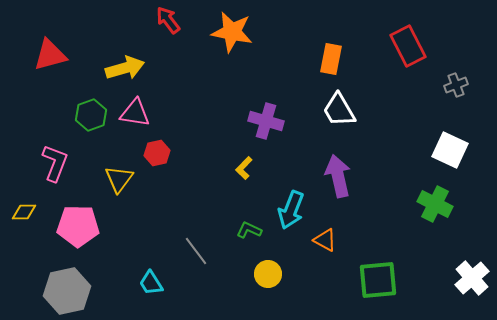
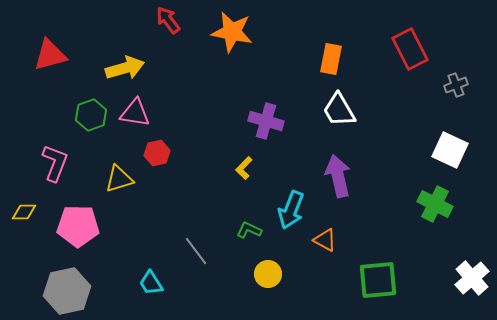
red rectangle: moved 2 px right, 3 px down
yellow triangle: rotated 36 degrees clockwise
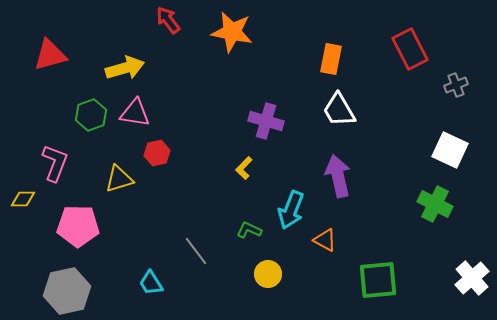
yellow diamond: moved 1 px left, 13 px up
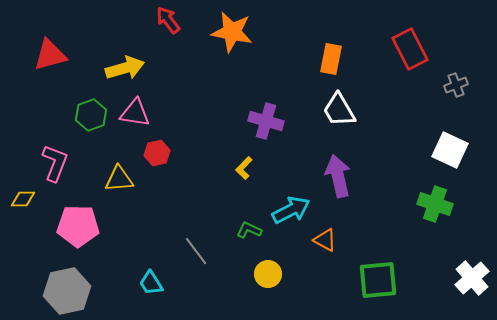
yellow triangle: rotated 12 degrees clockwise
green cross: rotated 8 degrees counterclockwise
cyan arrow: rotated 138 degrees counterclockwise
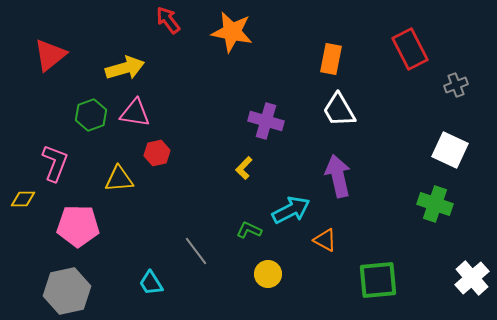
red triangle: rotated 24 degrees counterclockwise
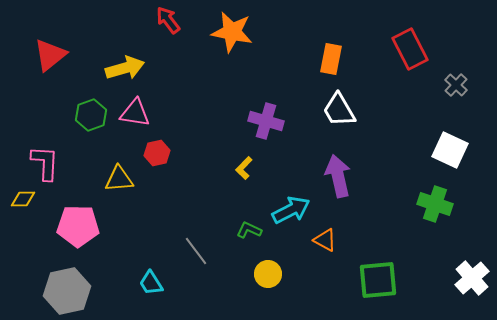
gray cross: rotated 25 degrees counterclockwise
pink L-shape: moved 10 px left; rotated 18 degrees counterclockwise
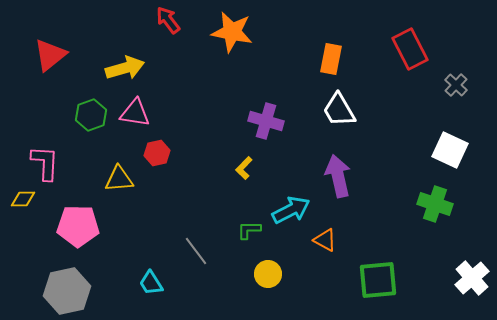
green L-shape: rotated 25 degrees counterclockwise
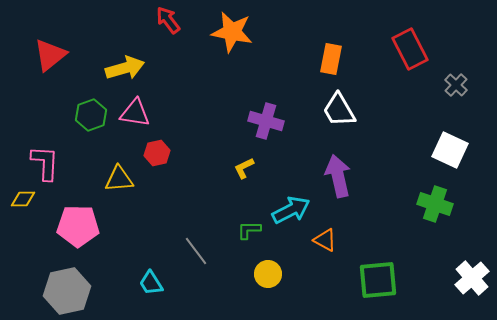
yellow L-shape: rotated 20 degrees clockwise
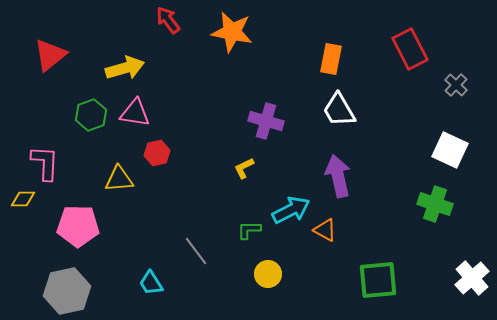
orange triangle: moved 10 px up
